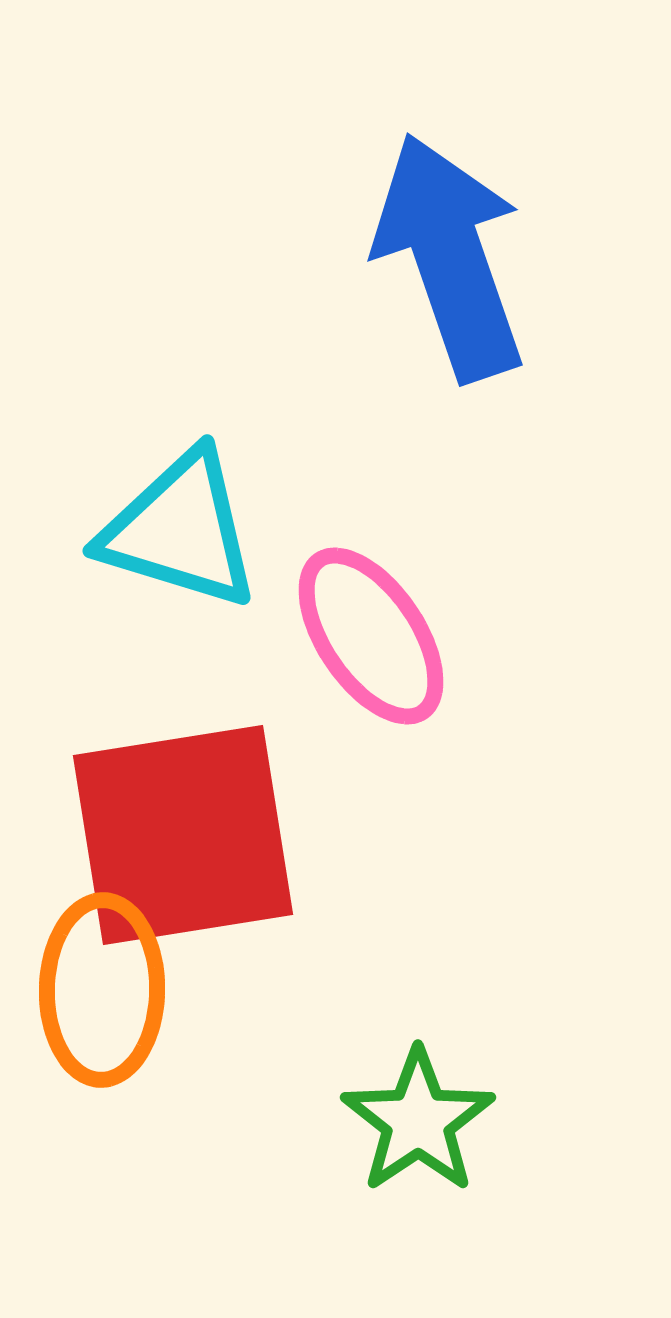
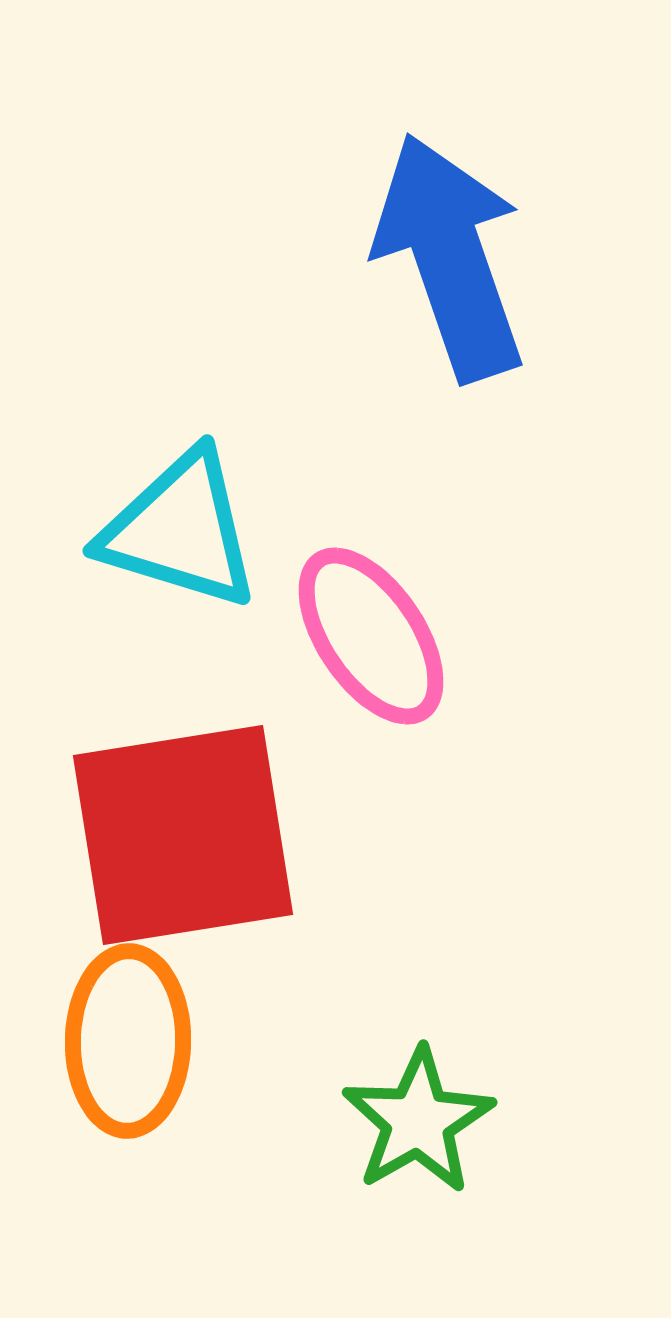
orange ellipse: moved 26 px right, 51 px down
green star: rotated 4 degrees clockwise
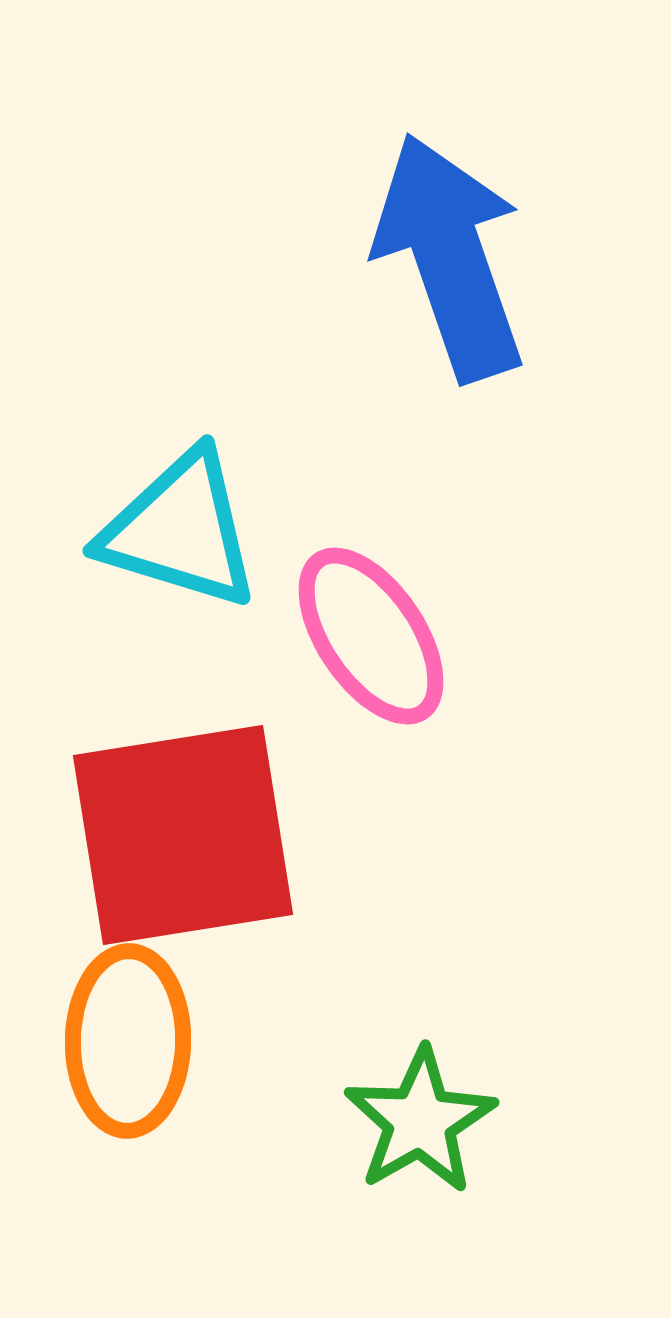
green star: moved 2 px right
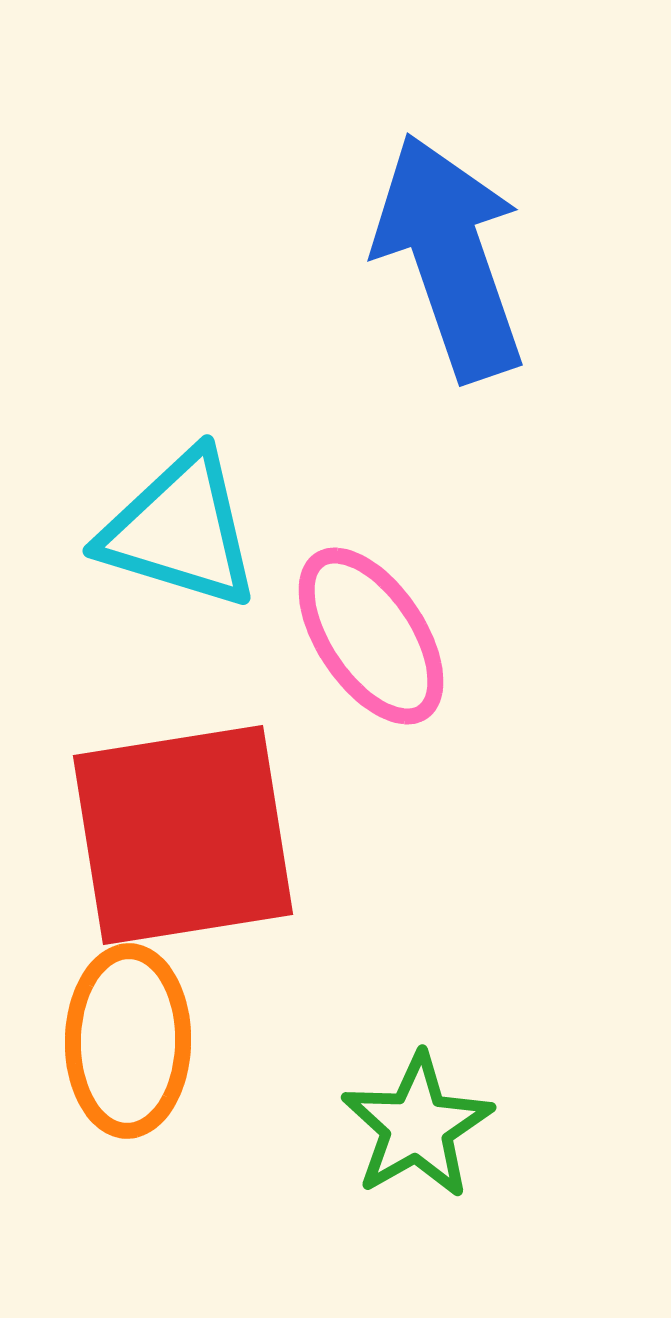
green star: moved 3 px left, 5 px down
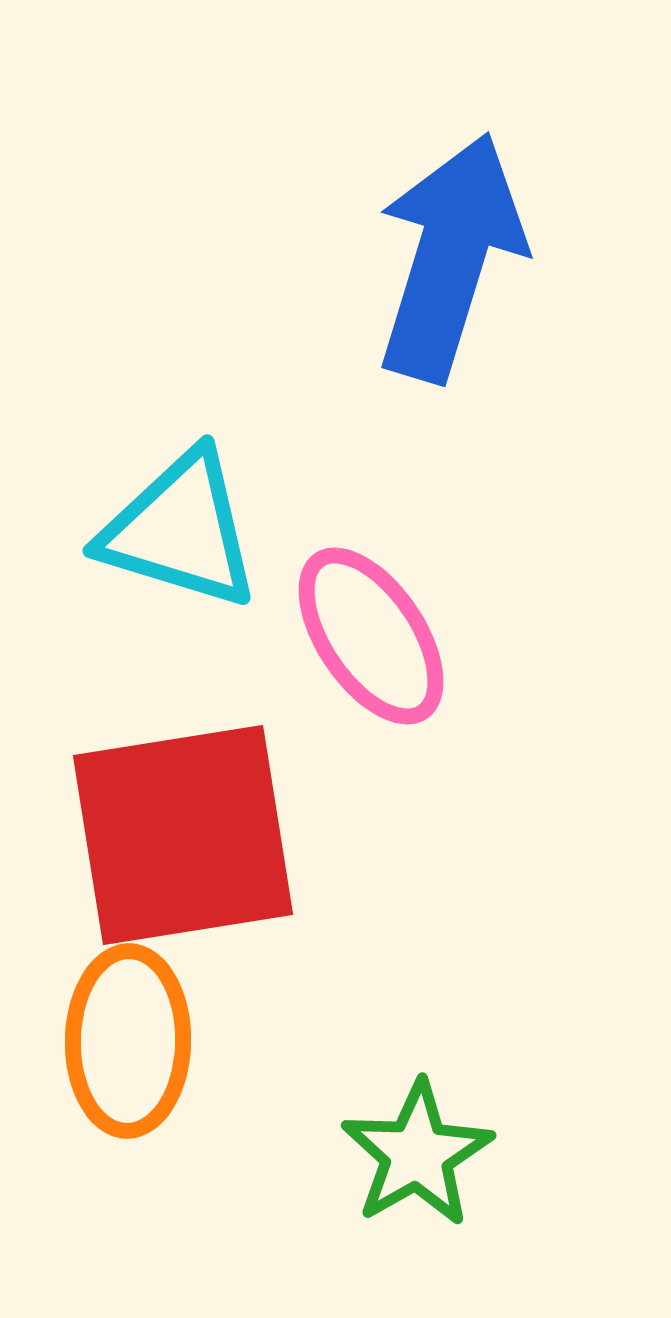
blue arrow: rotated 36 degrees clockwise
green star: moved 28 px down
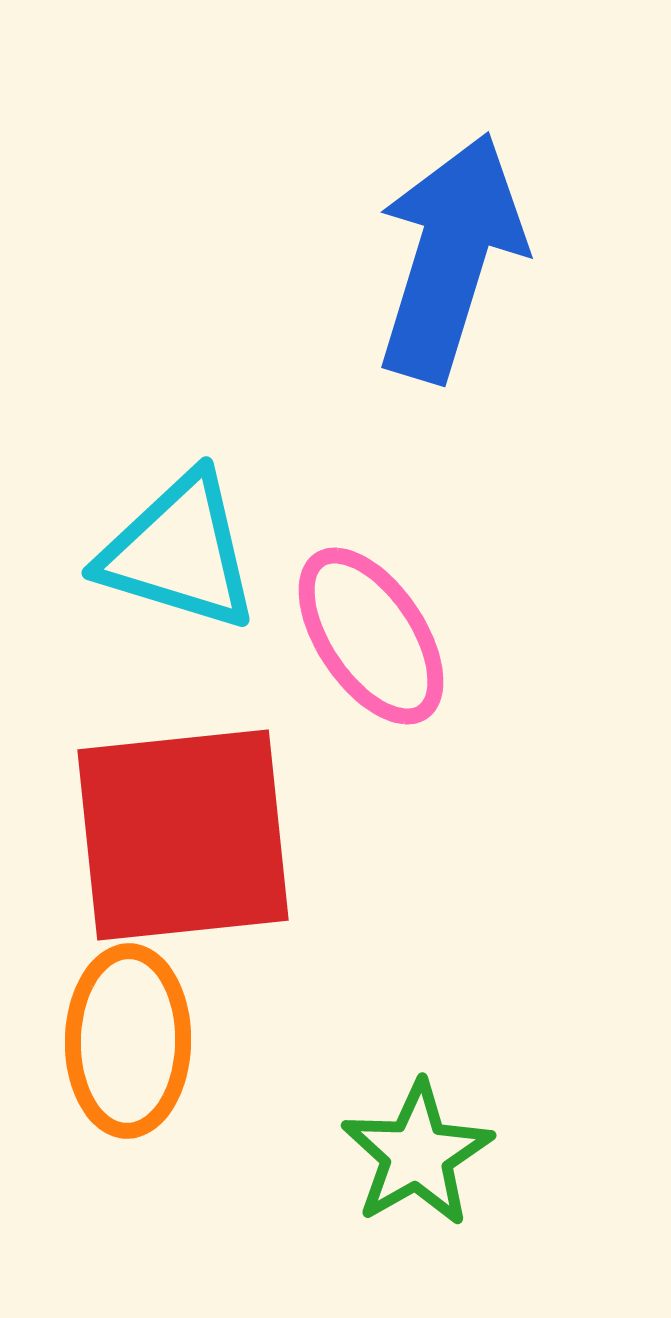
cyan triangle: moved 1 px left, 22 px down
red square: rotated 3 degrees clockwise
